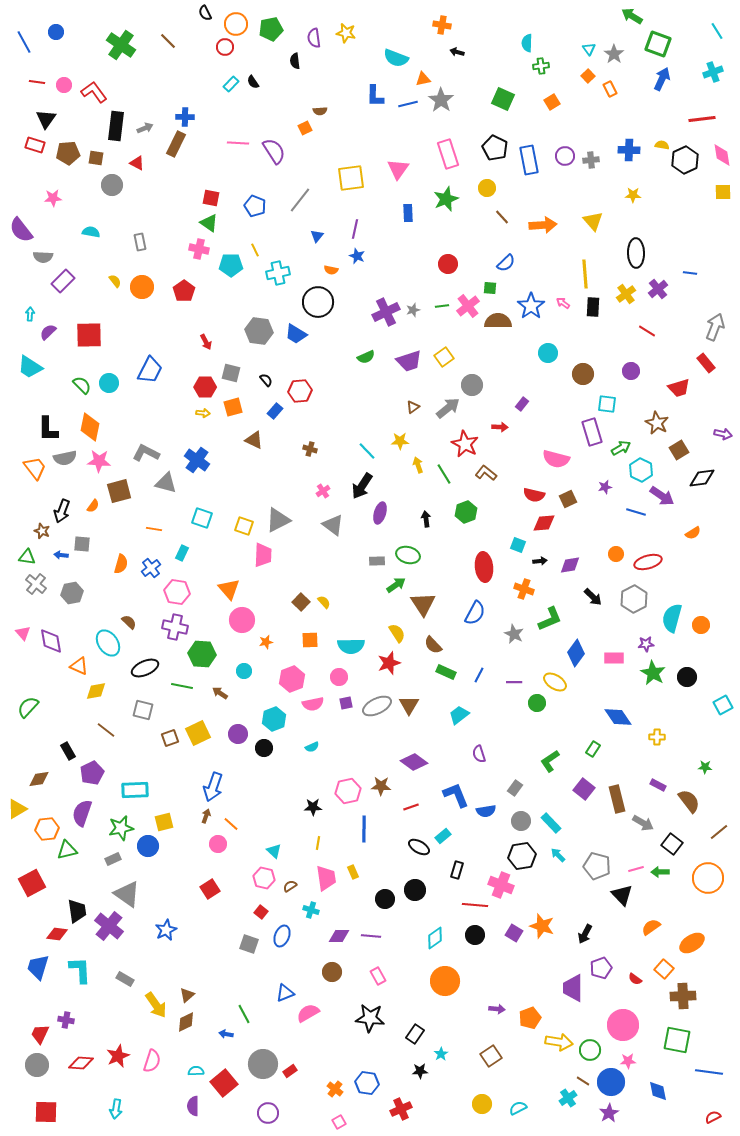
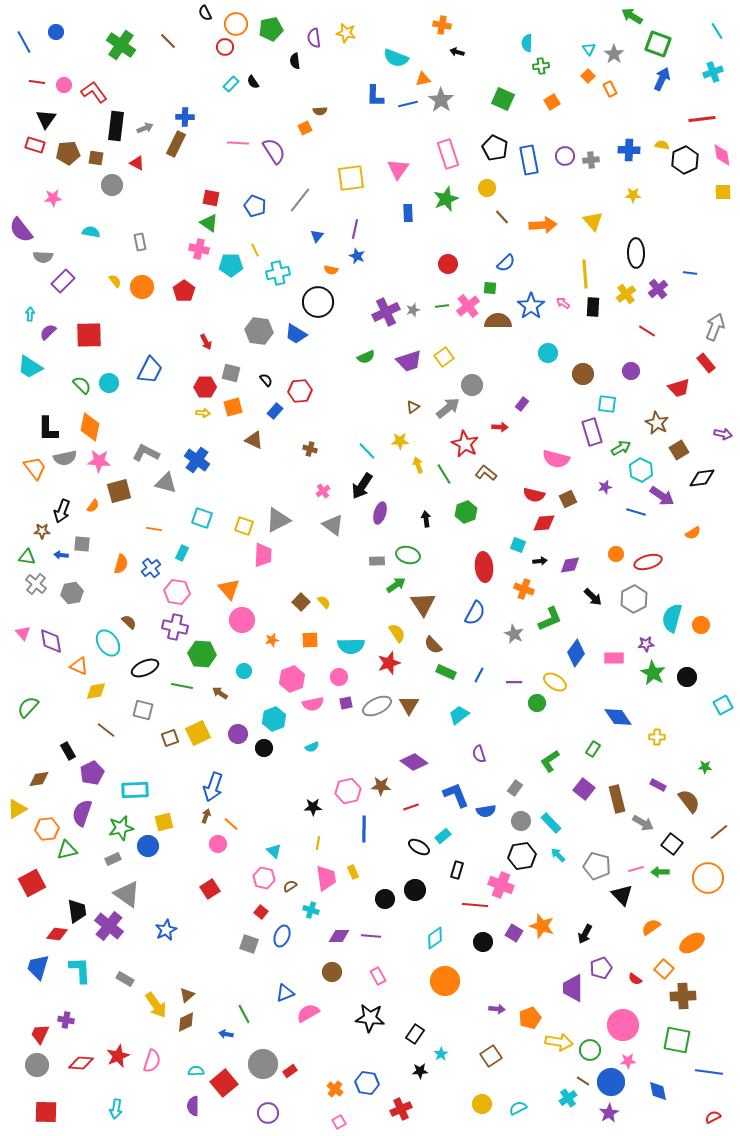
brown star at (42, 531): rotated 21 degrees counterclockwise
orange star at (266, 642): moved 6 px right, 2 px up
black circle at (475, 935): moved 8 px right, 7 px down
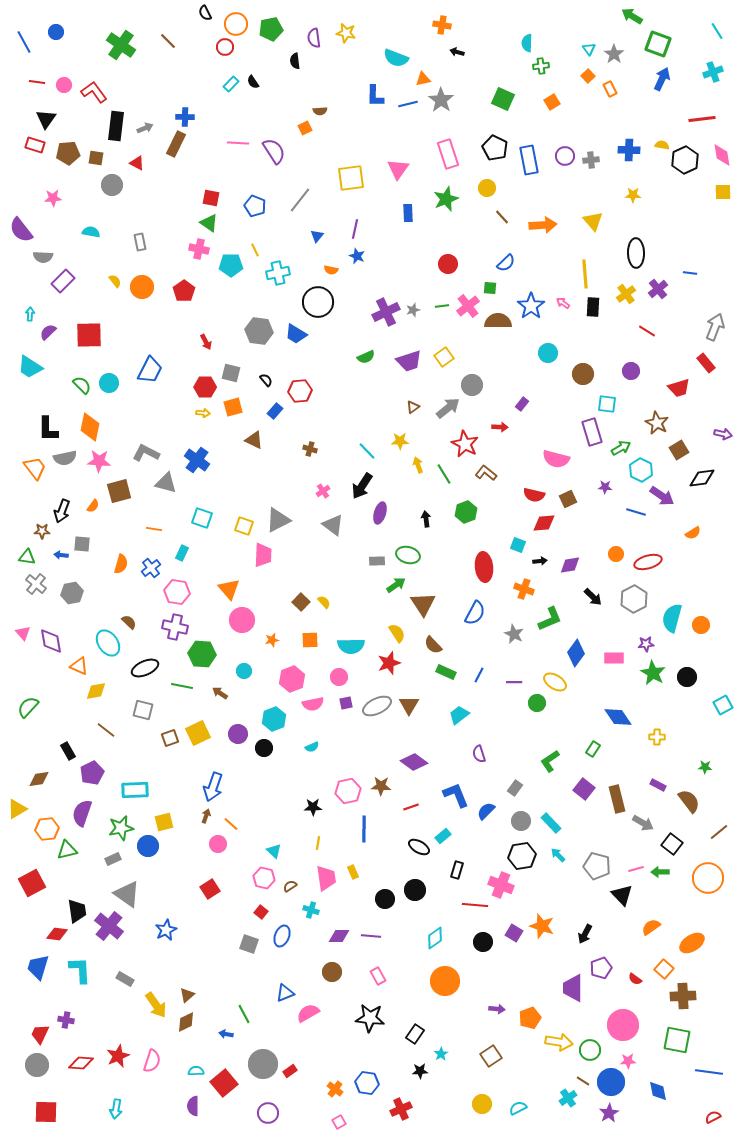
purple star at (605, 487): rotated 16 degrees clockwise
blue semicircle at (486, 811): rotated 144 degrees clockwise
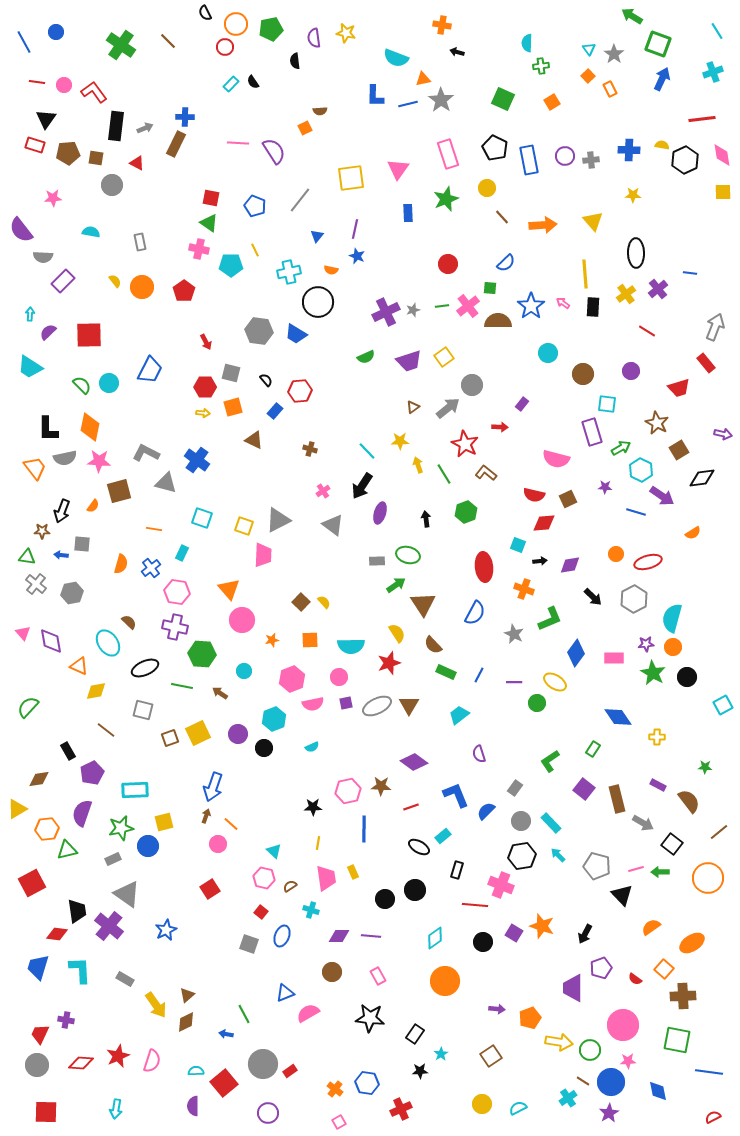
cyan cross at (278, 273): moved 11 px right, 1 px up
orange circle at (701, 625): moved 28 px left, 22 px down
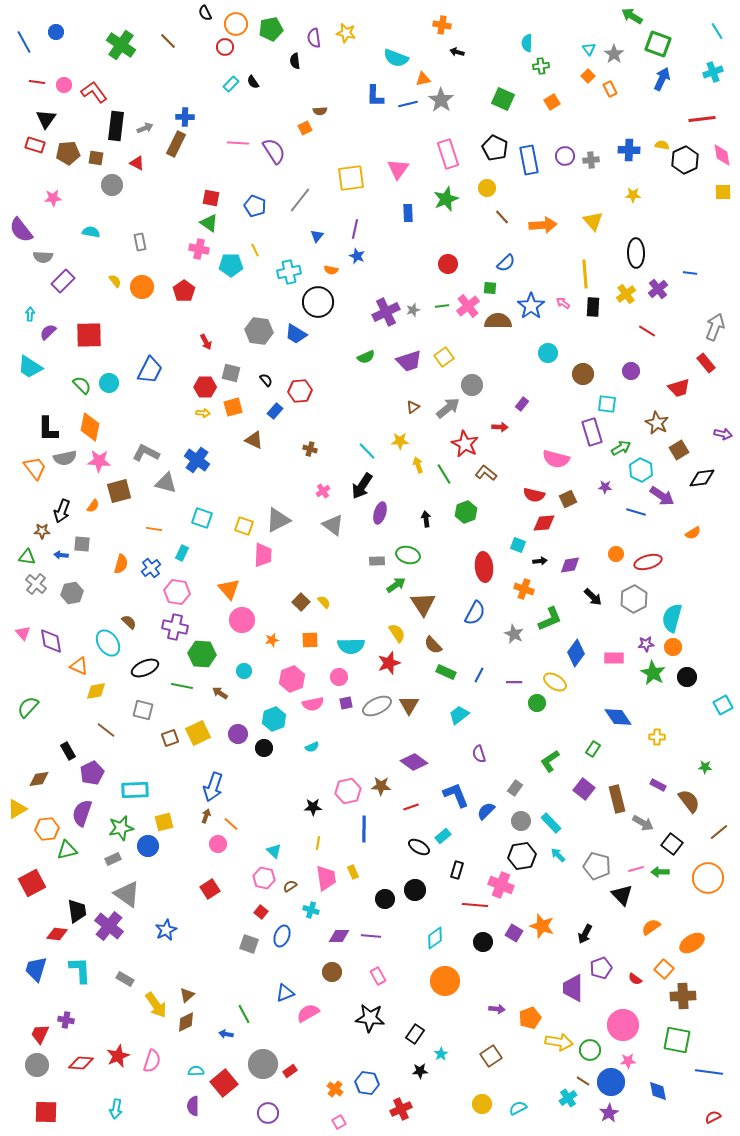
blue trapezoid at (38, 967): moved 2 px left, 2 px down
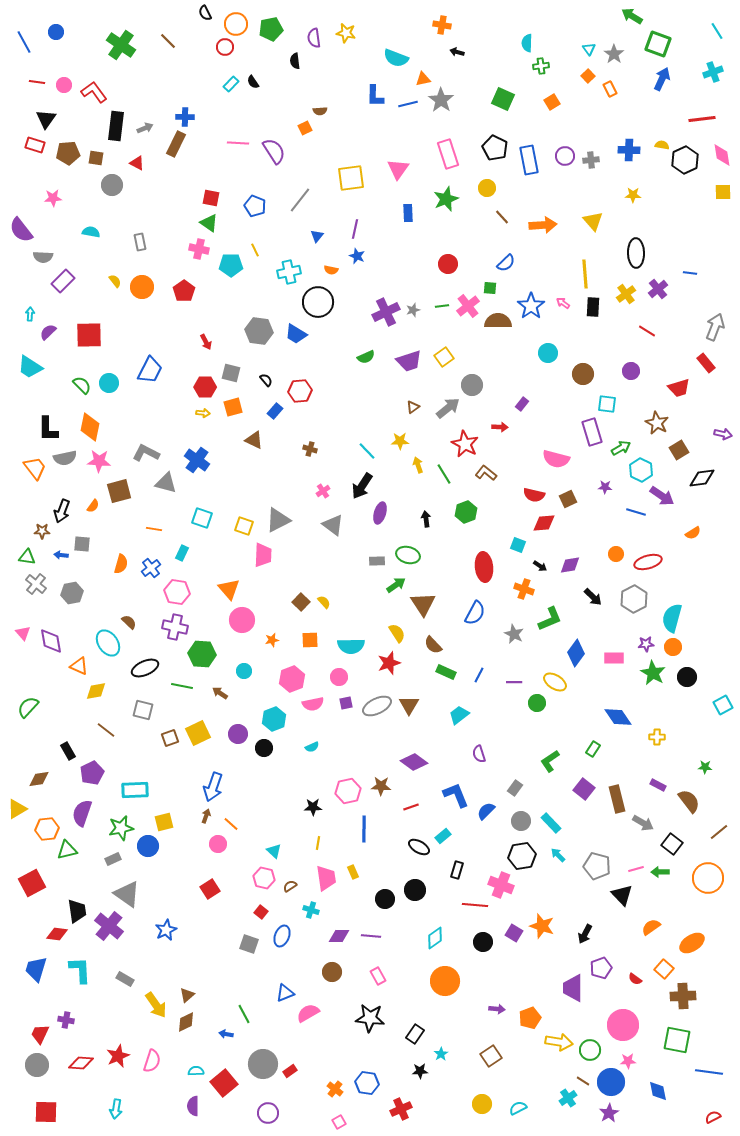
black arrow at (540, 561): moved 5 px down; rotated 40 degrees clockwise
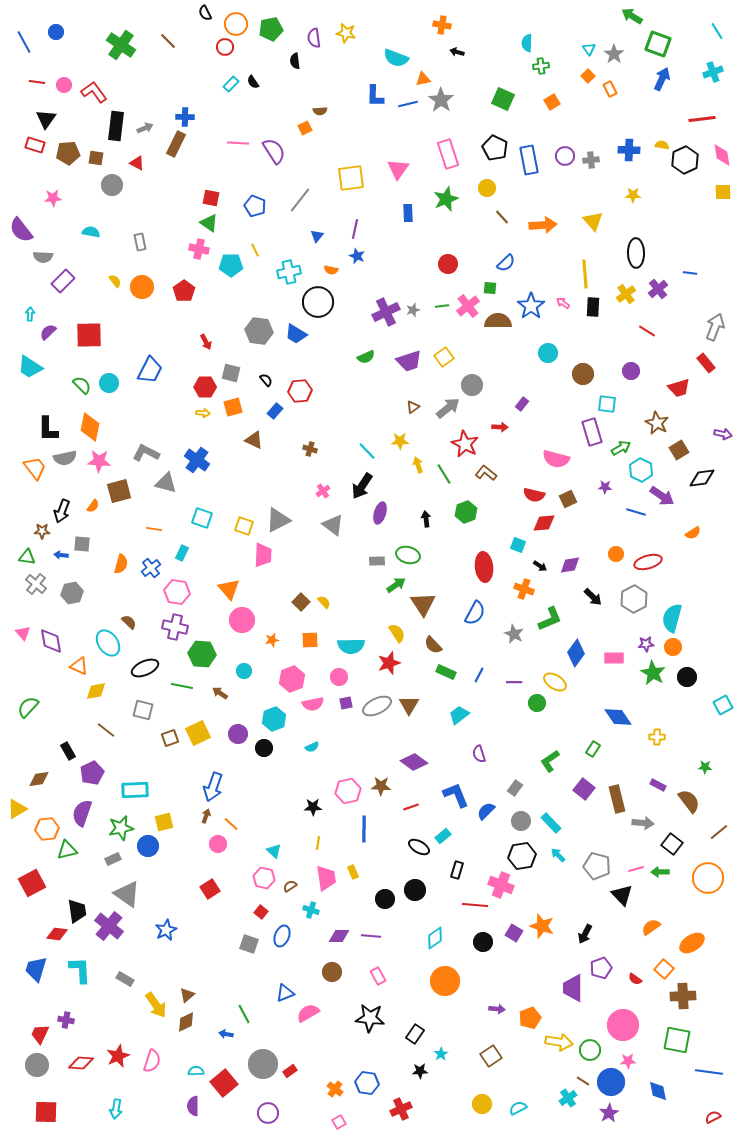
gray arrow at (643, 823): rotated 25 degrees counterclockwise
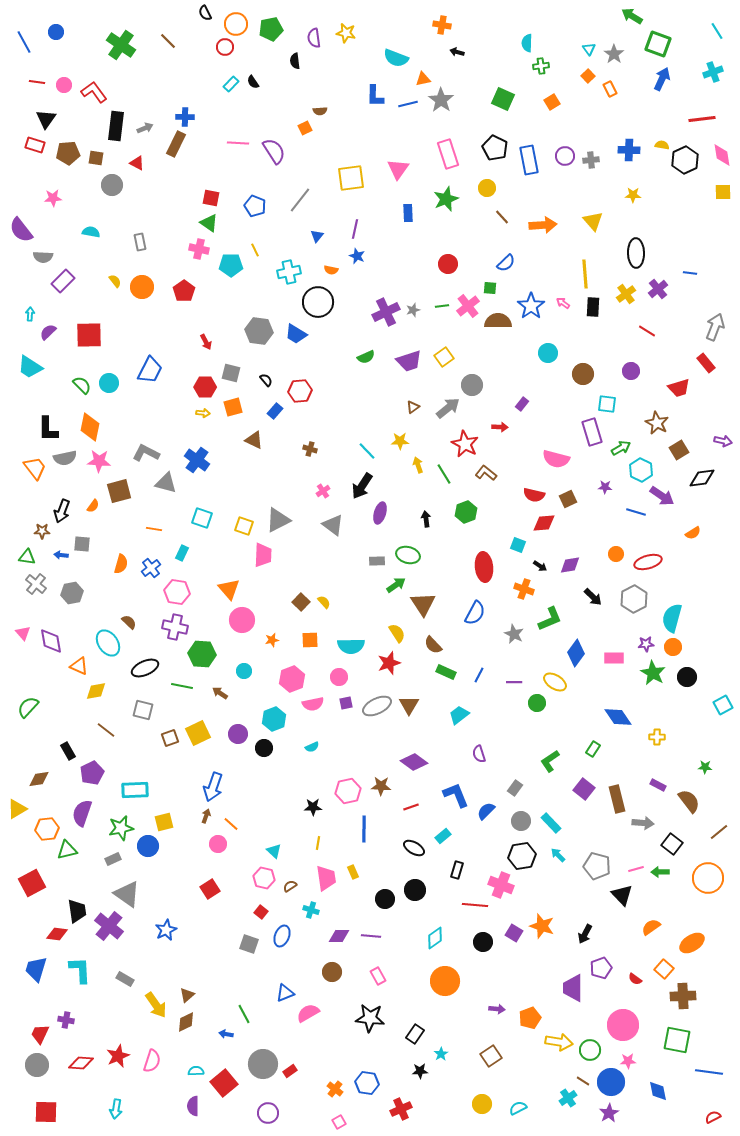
purple arrow at (723, 434): moved 7 px down
black ellipse at (419, 847): moved 5 px left, 1 px down
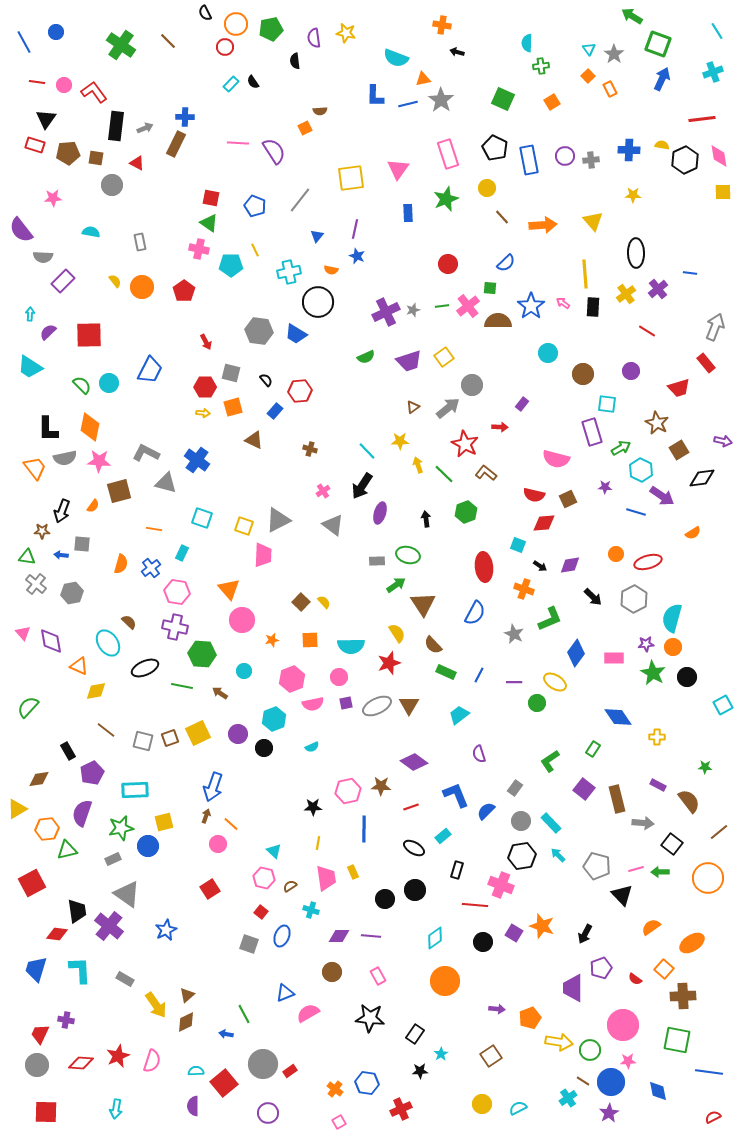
pink diamond at (722, 155): moved 3 px left, 1 px down
green line at (444, 474): rotated 15 degrees counterclockwise
gray square at (143, 710): moved 31 px down
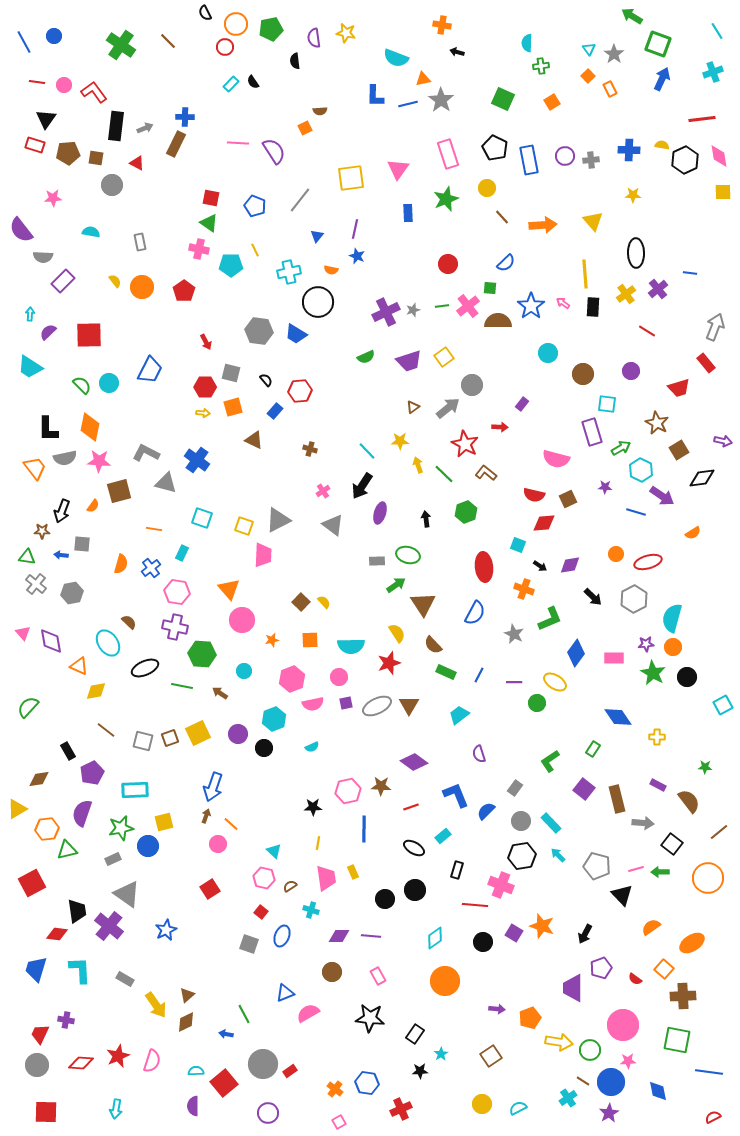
blue circle at (56, 32): moved 2 px left, 4 px down
